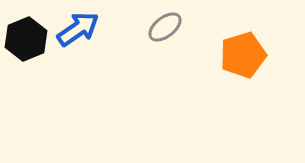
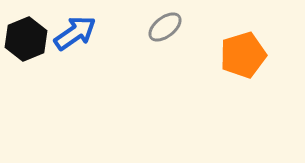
blue arrow: moved 3 px left, 4 px down
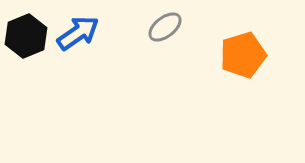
blue arrow: moved 3 px right
black hexagon: moved 3 px up
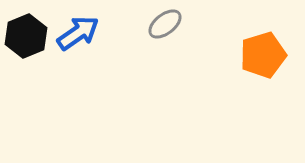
gray ellipse: moved 3 px up
orange pentagon: moved 20 px right
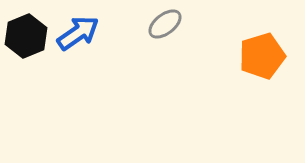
orange pentagon: moved 1 px left, 1 px down
